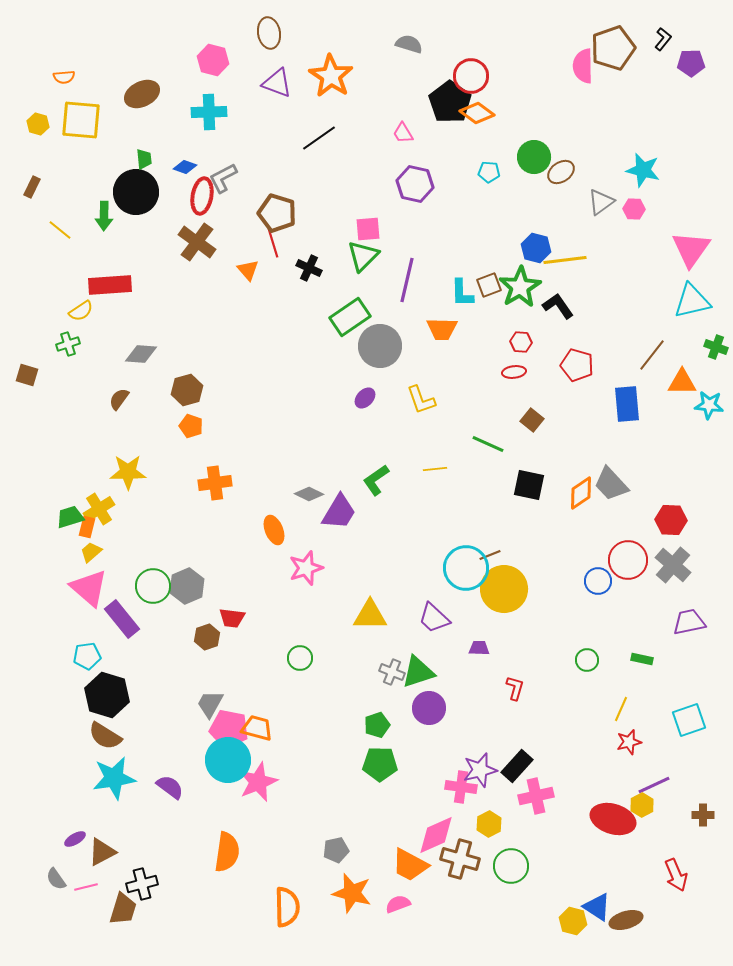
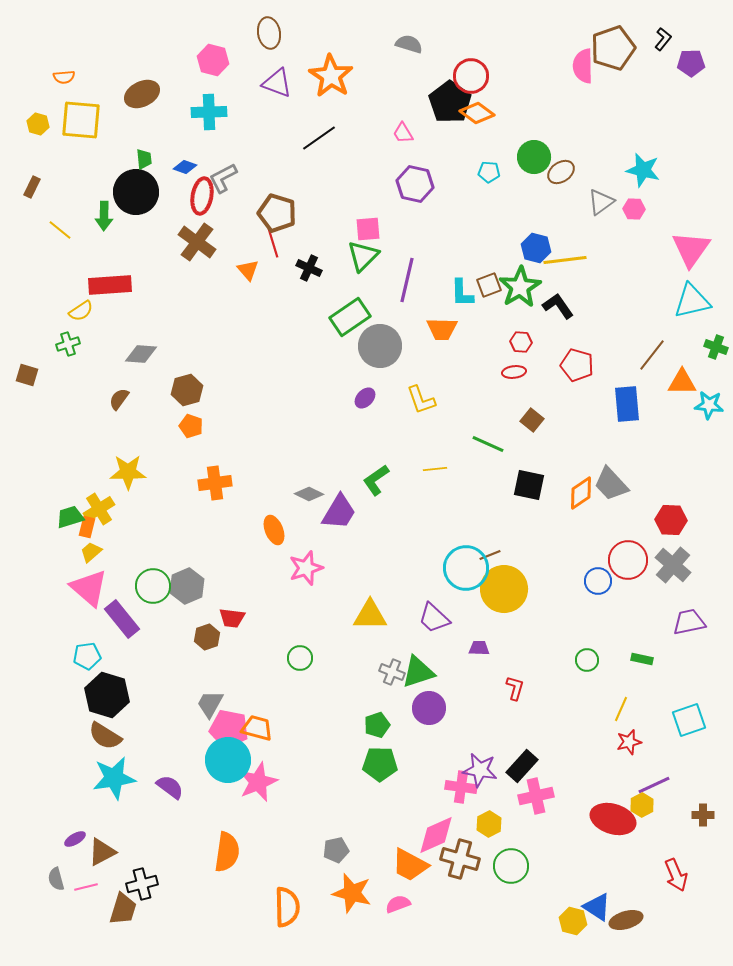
black rectangle at (517, 766): moved 5 px right
purple star at (480, 770): rotated 24 degrees clockwise
gray semicircle at (56, 879): rotated 20 degrees clockwise
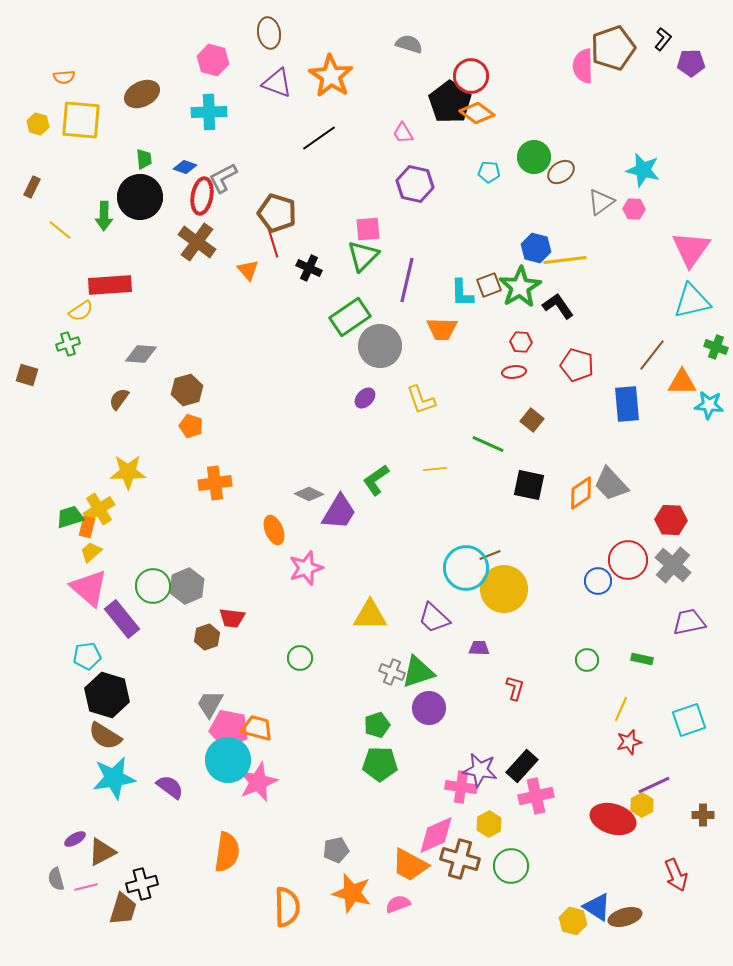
black circle at (136, 192): moved 4 px right, 5 px down
brown ellipse at (626, 920): moved 1 px left, 3 px up
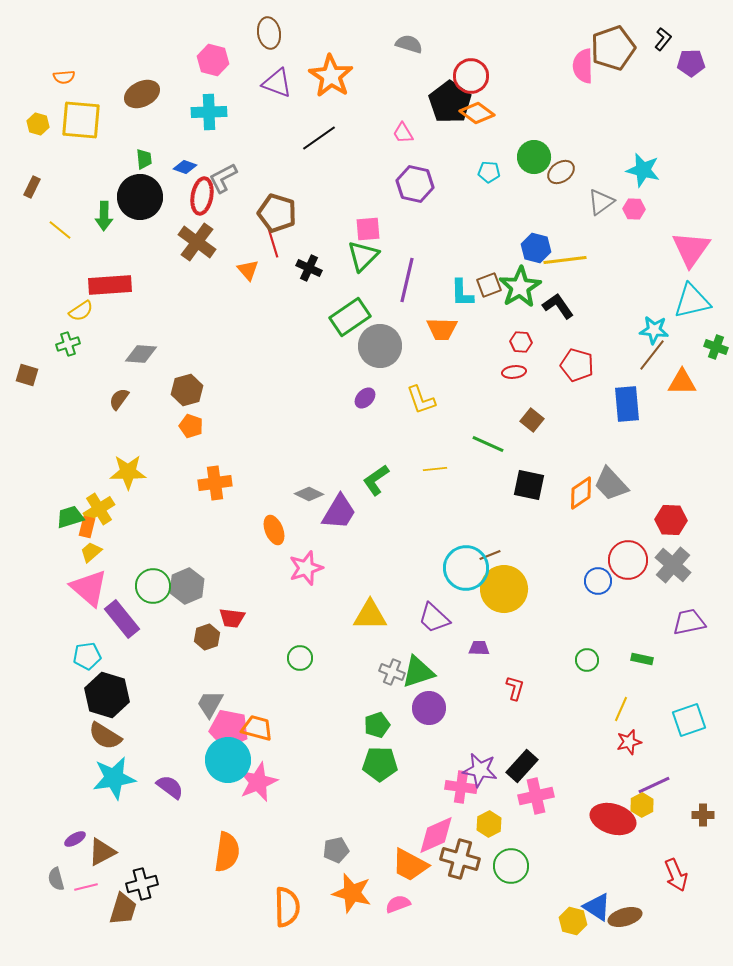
cyan star at (709, 405): moved 55 px left, 75 px up
